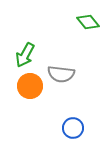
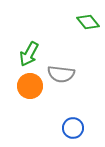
green arrow: moved 4 px right, 1 px up
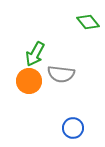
green arrow: moved 6 px right
orange circle: moved 1 px left, 5 px up
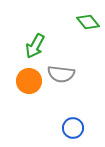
green arrow: moved 8 px up
